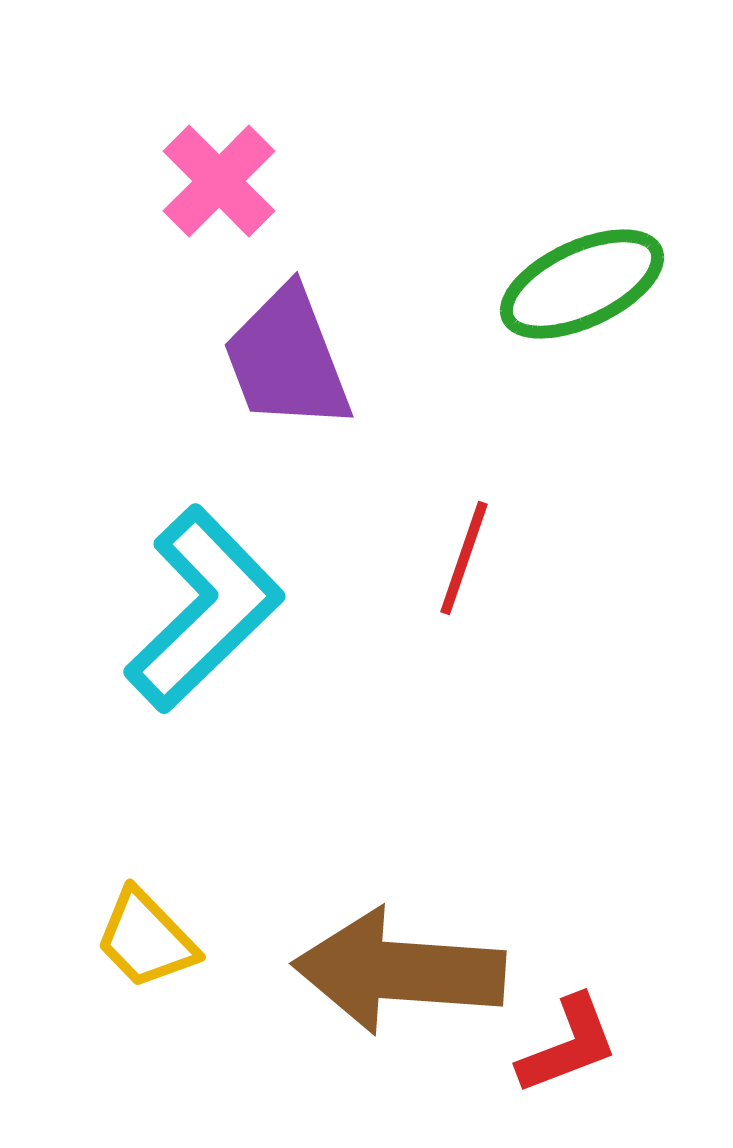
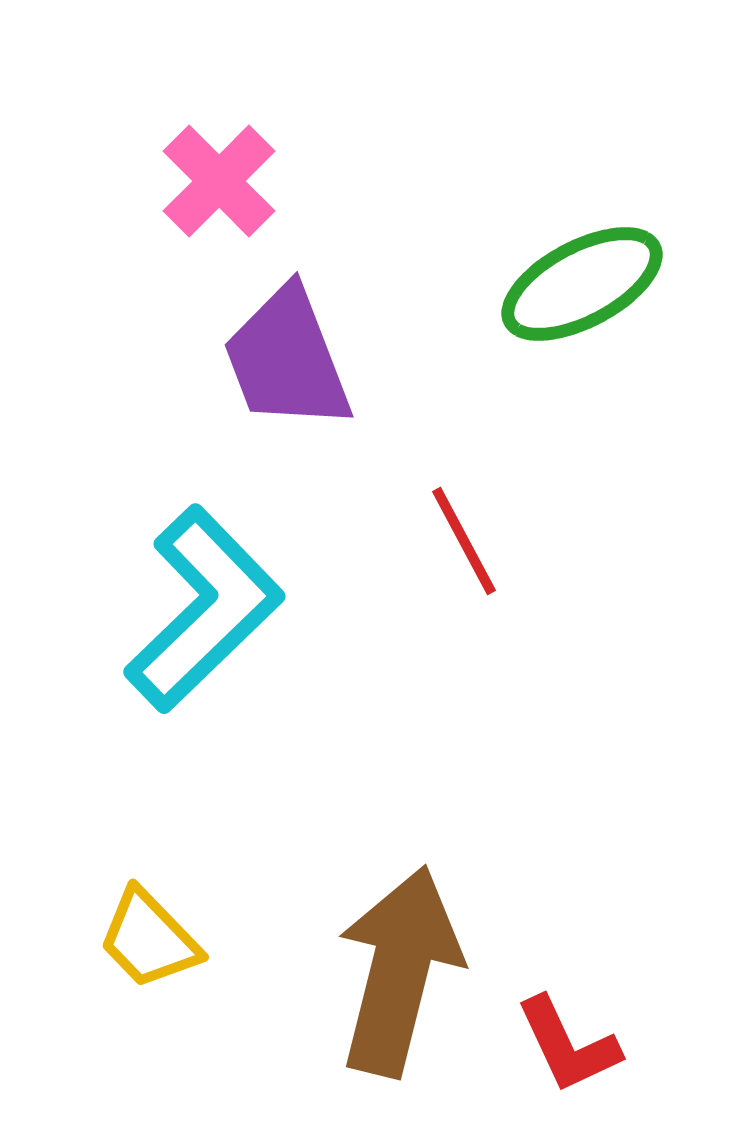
green ellipse: rotated 3 degrees counterclockwise
red line: moved 17 px up; rotated 47 degrees counterclockwise
yellow trapezoid: moved 3 px right
brown arrow: rotated 100 degrees clockwise
red L-shape: rotated 86 degrees clockwise
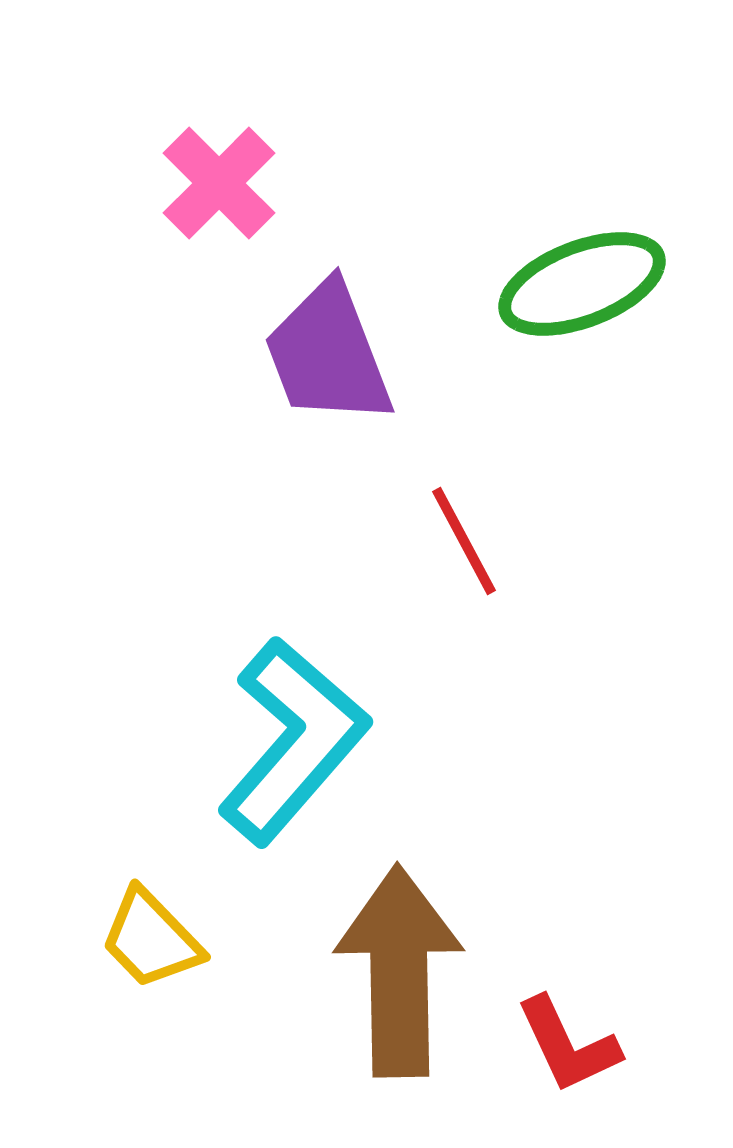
pink cross: moved 2 px down
green ellipse: rotated 7 degrees clockwise
purple trapezoid: moved 41 px right, 5 px up
cyan L-shape: moved 89 px right, 132 px down; rotated 5 degrees counterclockwise
yellow trapezoid: moved 2 px right
brown arrow: rotated 15 degrees counterclockwise
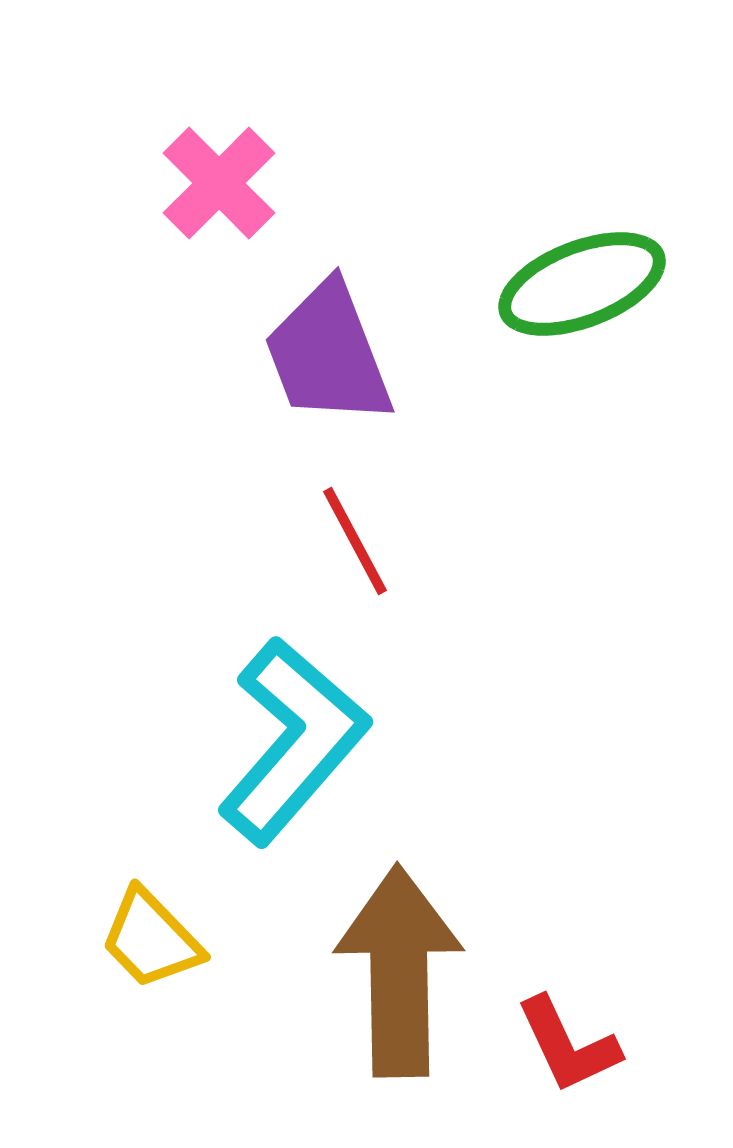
red line: moved 109 px left
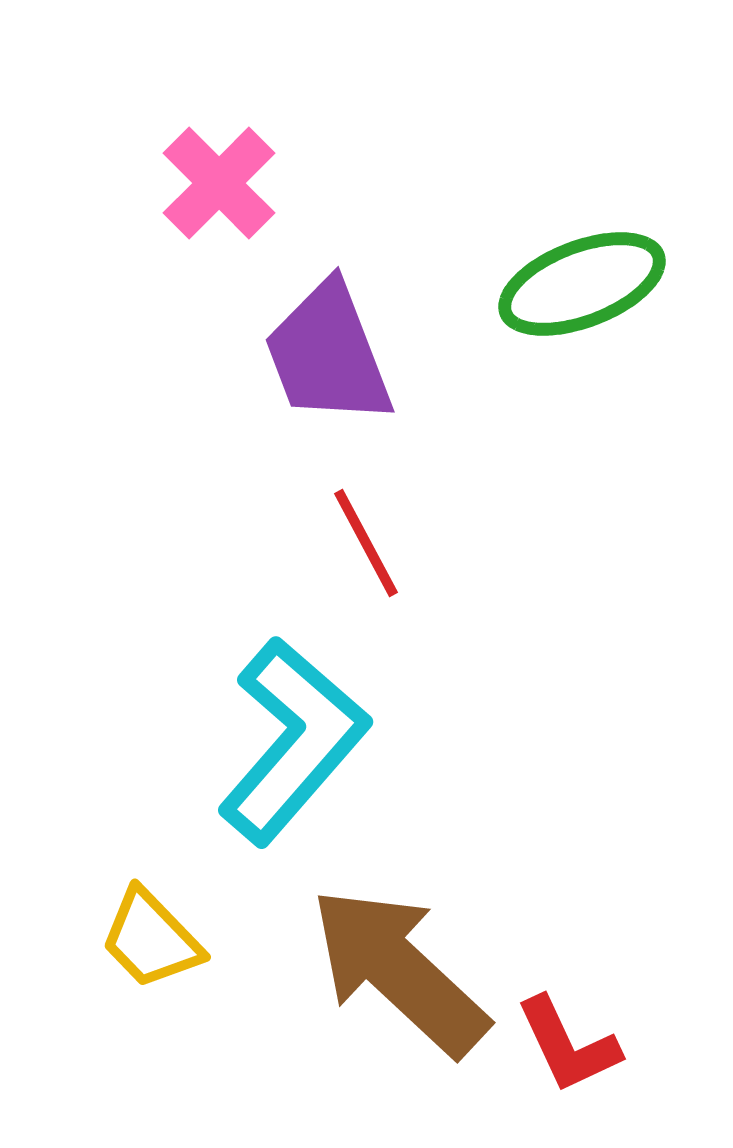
red line: moved 11 px right, 2 px down
brown arrow: rotated 46 degrees counterclockwise
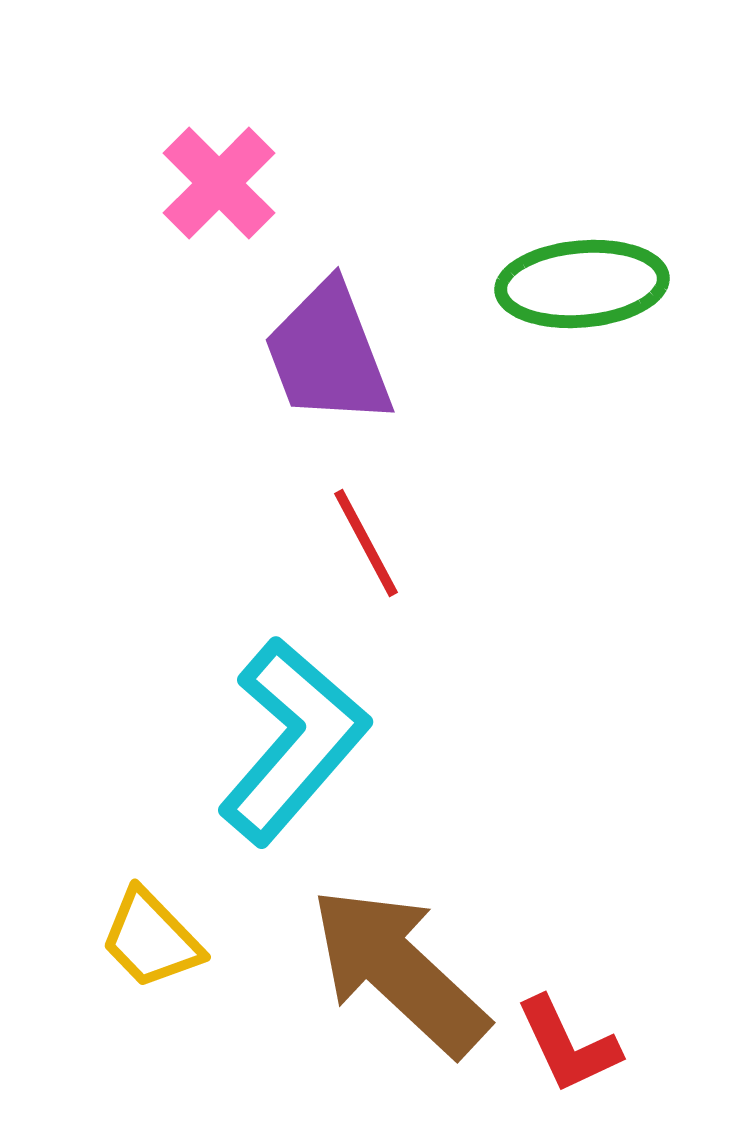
green ellipse: rotated 16 degrees clockwise
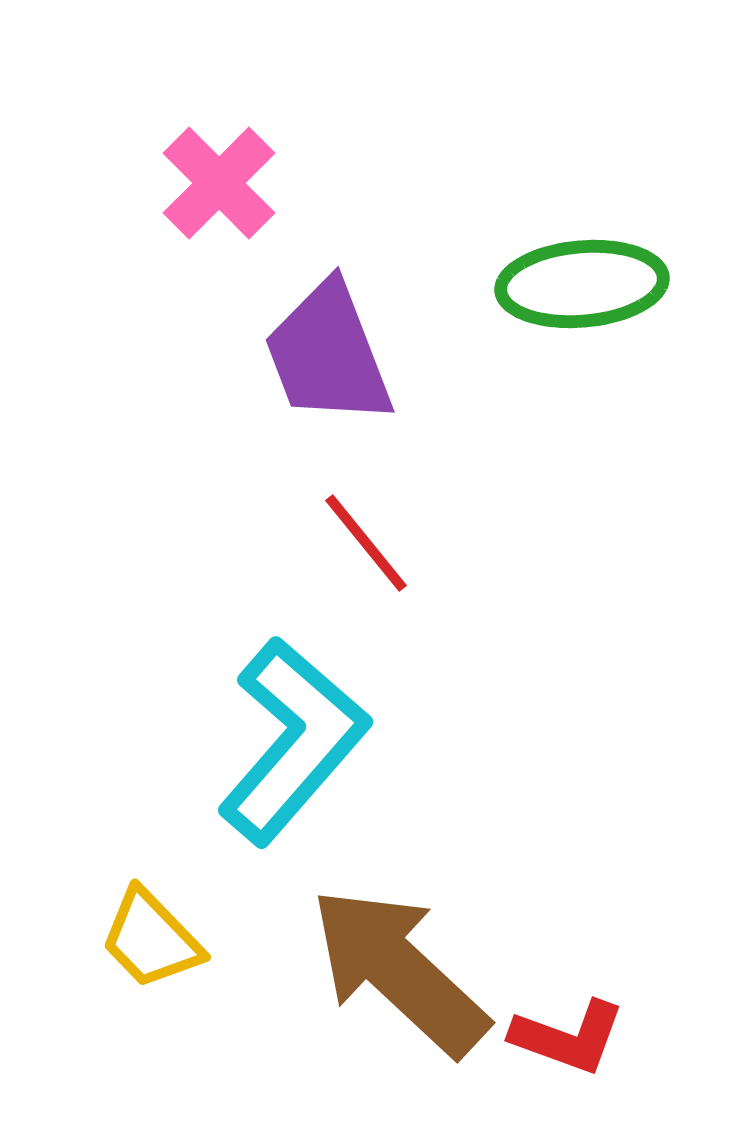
red line: rotated 11 degrees counterclockwise
red L-shape: moved 8 px up; rotated 45 degrees counterclockwise
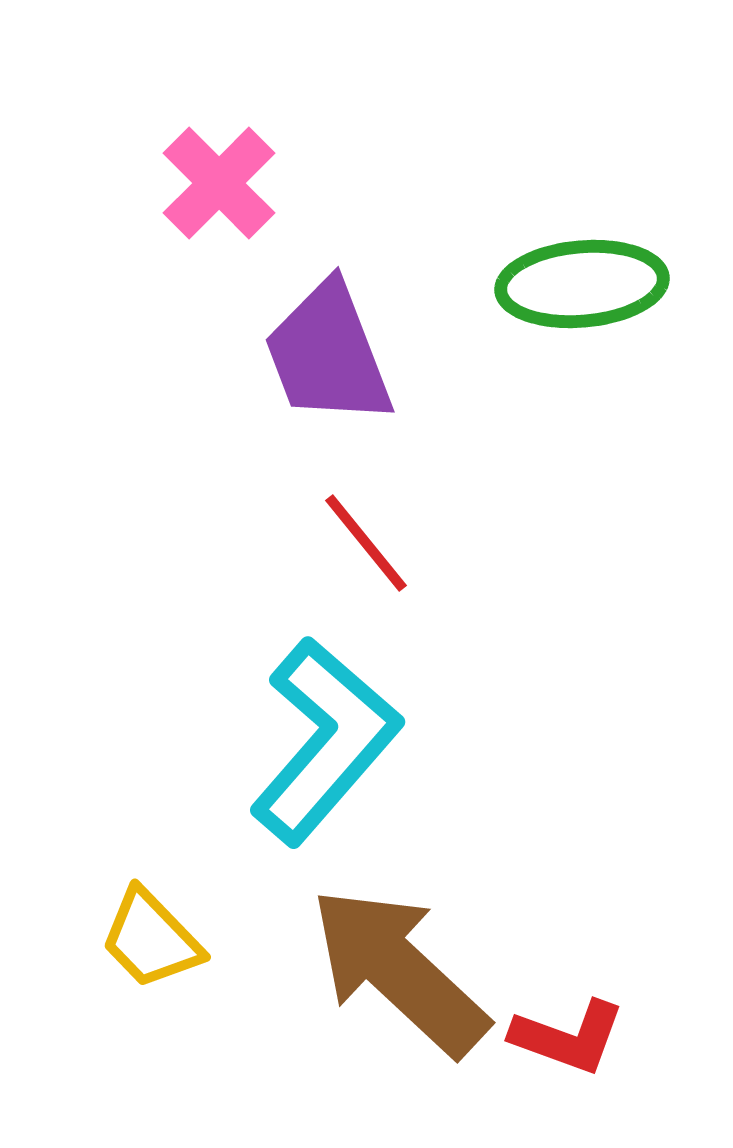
cyan L-shape: moved 32 px right
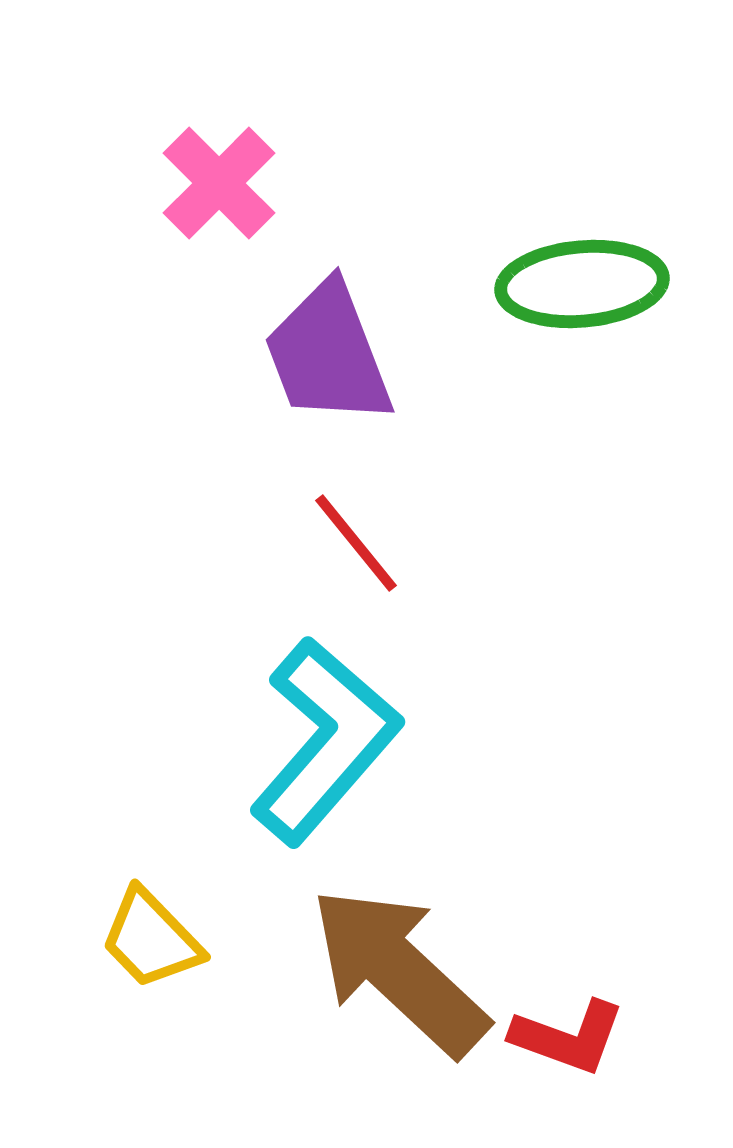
red line: moved 10 px left
